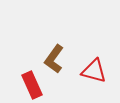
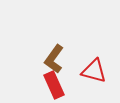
red rectangle: moved 22 px right
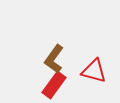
red rectangle: rotated 60 degrees clockwise
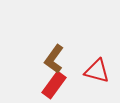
red triangle: moved 3 px right
